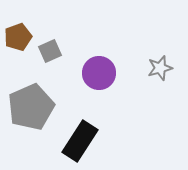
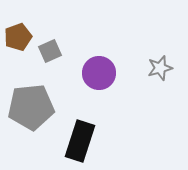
gray pentagon: rotated 18 degrees clockwise
black rectangle: rotated 15 degrees counterclockwise
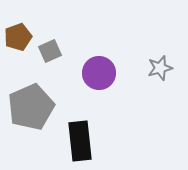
gray pentagon: rotated 18 degrees counterclockwise
black rectangle: rotated 24 degrees counterclockwise
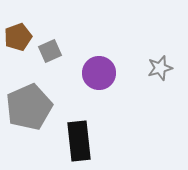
gray pentagon: moved 2 px left
black rectangle: moved 1 px left
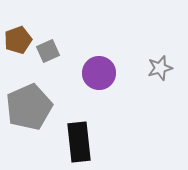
brown pentagon: moved 3 px down
gray square: moved 2 px left
black rectangle: moved 1 px down
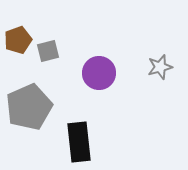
gray square: rotated 10 degrees clockwise
gray star: moved 1 px up
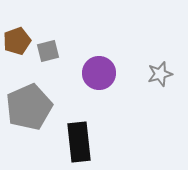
brown pentagon: moved 1 px left, 1 px down
gray star: moved 7 px down
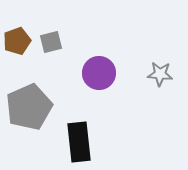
gray square: moved 3 px right, 9 px up
gray star: rotated 20 degrees clockwise
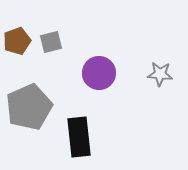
black rectangle: moved 5 px up
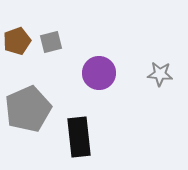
gray pentagon: moved 1 px left, 2 px down
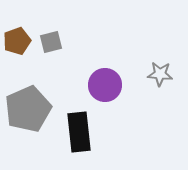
purple circle: moved 6 px right, 12 px down
black rectangle: moved 5 px up
